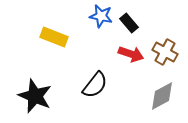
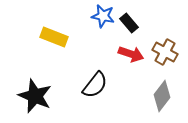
blue star: moved 2 px right
gray diamond: rotated 24 degrees counterclockwise
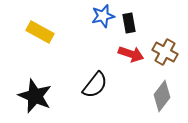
blue star: rotated 25 degrees counterclockwise
black rectangle: rotated 30 degrees clockwise
yellow rectangle: moved 14 px left, 5 px up; rotated 8 degrees clockwise
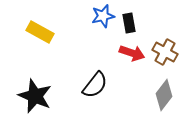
red arrow: moved 1 px right, 1 px up
gray diamond: moved 2 px right, 1 px up
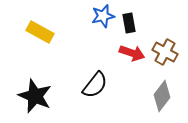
gray diamond: moved 2 px left, 1 px down
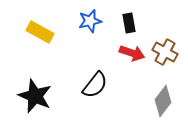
blue star: moved 13 px left, 5 px down
gray diamond: moved 1 px right, 5 px down
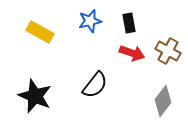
brown cross: moved 3 px right, 1 px up
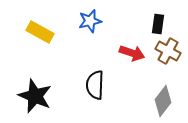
black rectangle: moved 29 px right, 1 px down; rotated 18 degrees clockwise
black semicircle: rotated 144 degrees clockwise
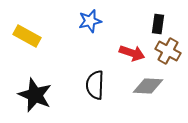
yellow rectangle: moved 13 px left, 4 px down
black star: moved 1 px up
gray diamond: moved 15 px left, 15 px up; rotated 56 degrees clockwise
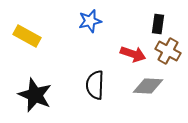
red arrow: moved 1 px right, 1 px down
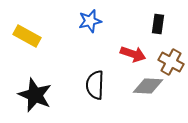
brown cross: moved 3 px right, 11 px down
